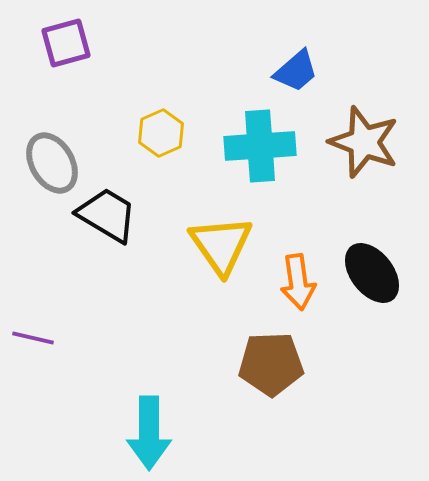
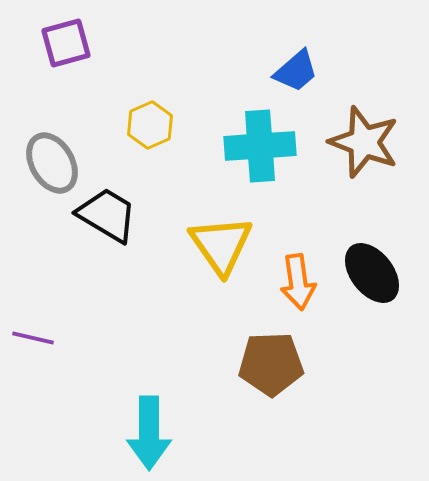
yellow hexagon: moved 11 px left, 8 px up
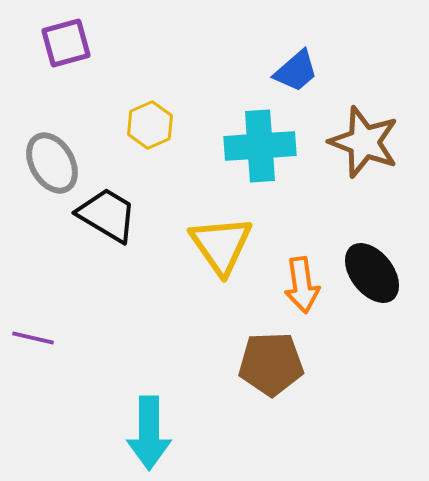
orange arrow: moved 4 px right, 3 px down
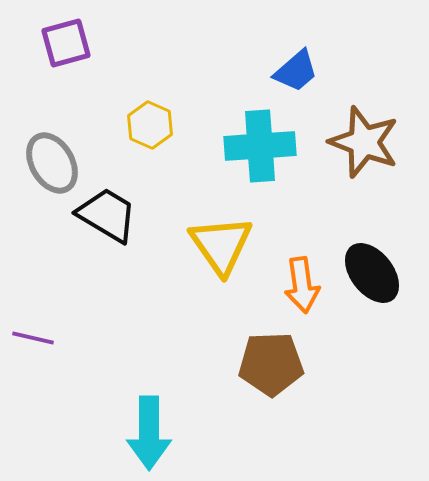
yellow hexagon: rotated 12 degrees counterclockwise
